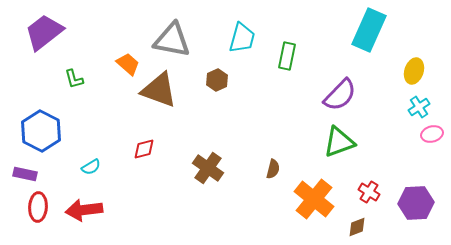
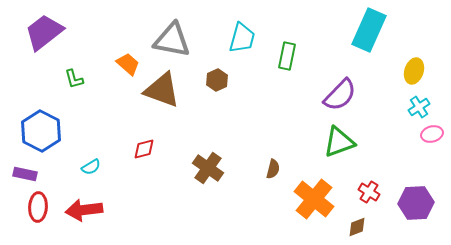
brown triangle: moved 3 px right
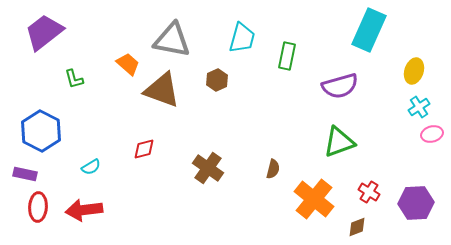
purple semicircle: moved 9 px up; rotated 30 degrees clockwise
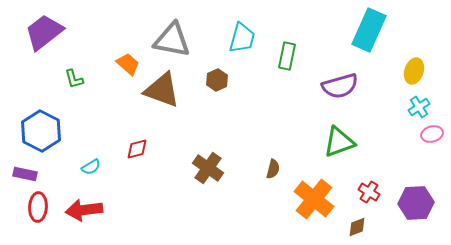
red diamond: moved 7 px left
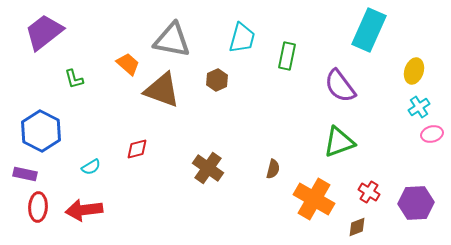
purple semicircle: rotated 69 degrees clockwise
orange cross: rotated 9 degrees counterclockwise
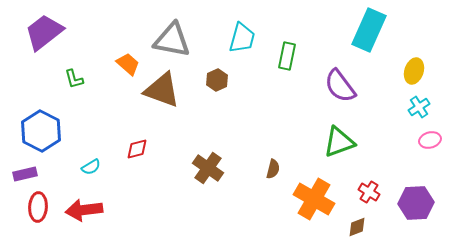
pink ellipse: moved 2 px left, 6 px down
purple rectangle: rotated 25 degrees counterclockwise
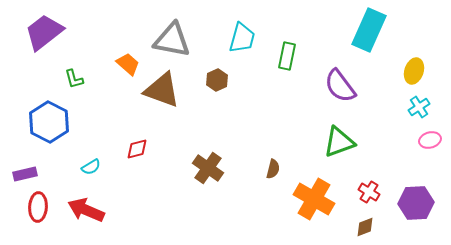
blue hexagon: moved 8 px right, 9 px up
red arrow: moved 2 px right; rotated 30 degrees clockwise
brown diamond: moved 8 px right
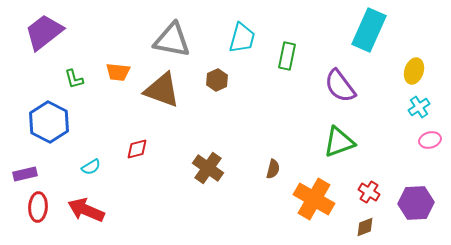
orange trapezoid: moved 10 px left, 8 px down; rotated 145 degrees clockwise
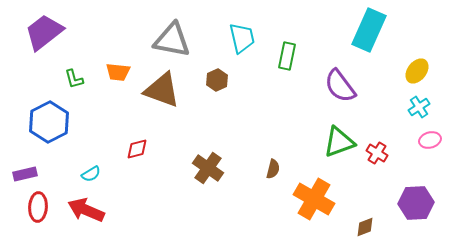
cyan trapezoid: rotated 28 degrees counterclockwise
yellow ellipse: moved 3 px right; rotated 20 degrees clockwise
blue hexagon: rotated 6 degrees clockwise
cyan semicircle: moved 7 px down
red cross: moved 8 px right, 39 px up
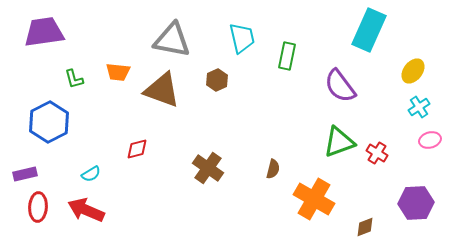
purple trapezoid: rotated 30 degrees clockwise
yellow ellipse: moved 4 px left
